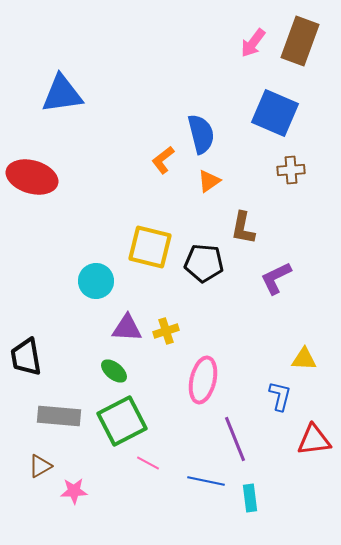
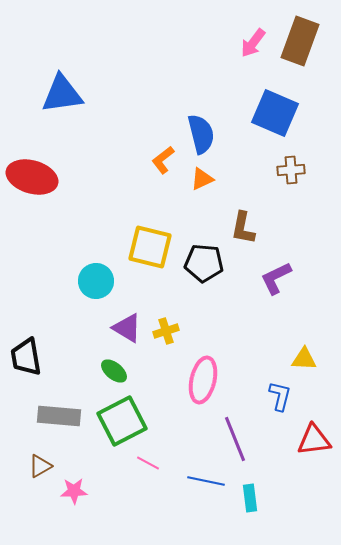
orange triangle: moved 7 px left, 2 px up; rotated 10 degrees clockwise
purple triangle: rotated 28 degrees clockwise
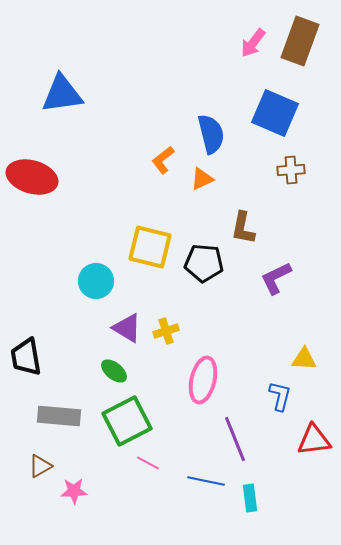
blue semicircle: moved 10 px right
green square: moved 5 px right
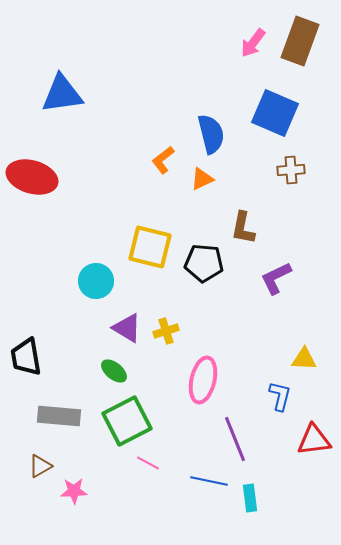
blue line: moved 3 px right
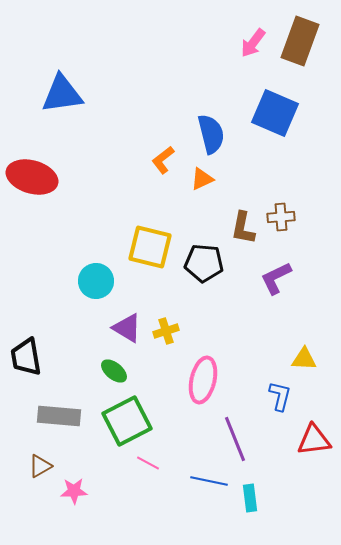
brown cross: moved 10 px left, 47 px down
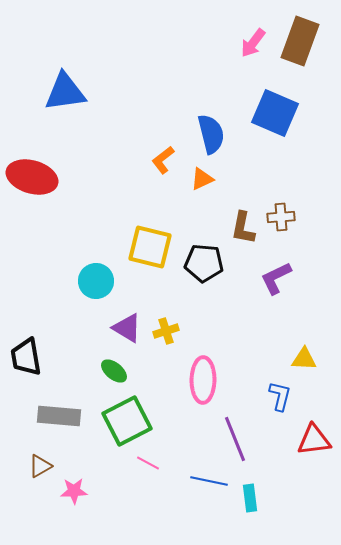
blue triangle: moved 3 px right, 2 px up
pink ellipse: rotated 12 degrees counterclockwise
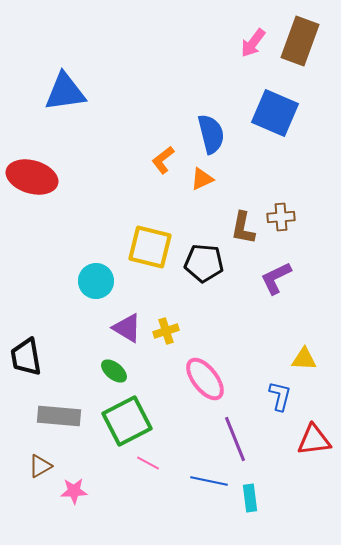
pink ellipse: moved 2 px right, 1 px up; rotated 39 degrees counterclockwise
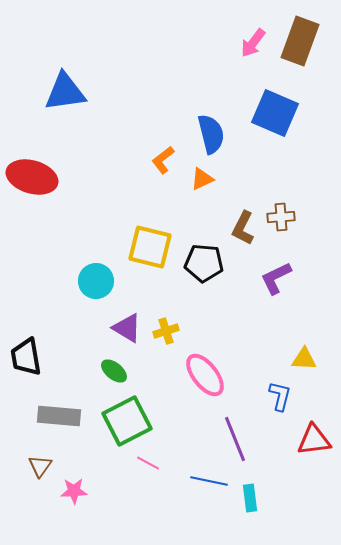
brown L-shape: rotated 16 degrees clockwise
pink ellipse: moved 4 px up
brown triangle: rotated 25 degrees counterclockwise
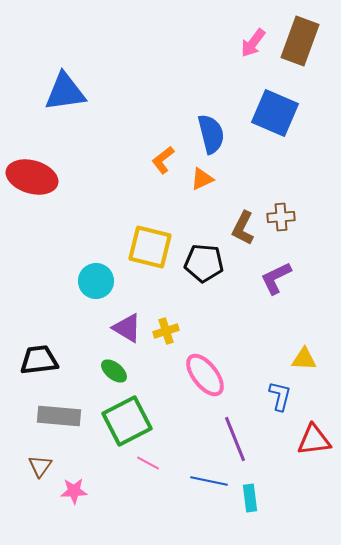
black trapezoid: moved 13 px right, 3 px down; rotated 93 degrees clockwise
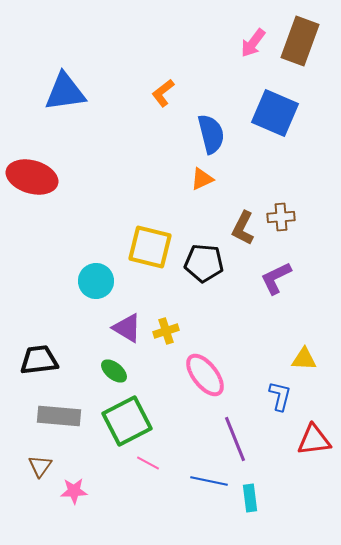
orange L-shape: moved 67 px up
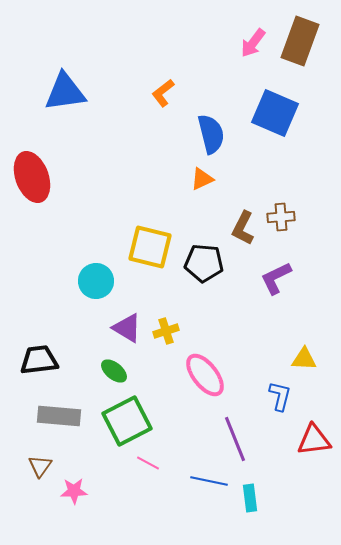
red ellipse: rotated 54 degrees clockwise
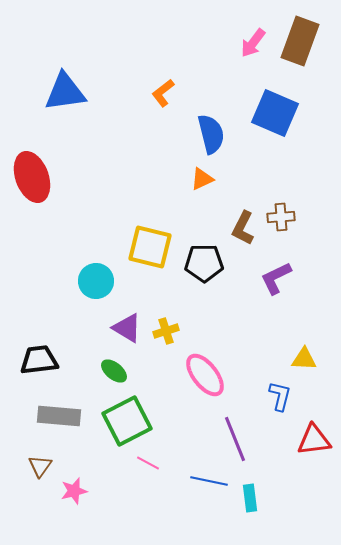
black pentagon: rotated 6 degrees counterclockwise
pink star: rotated 12 degrees counterclockwise
